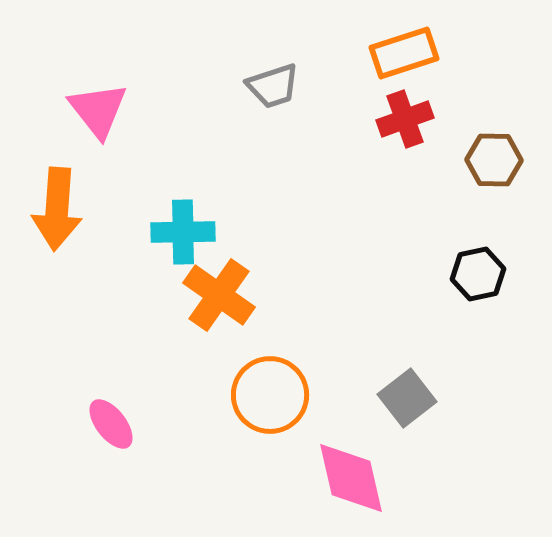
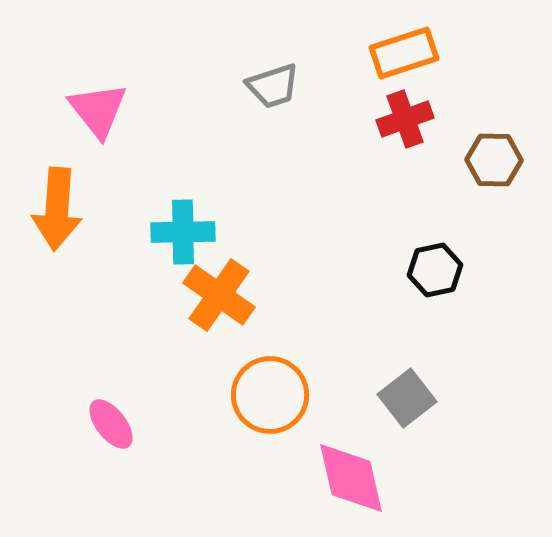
black hexagon: moved 43 px left, 4 px up
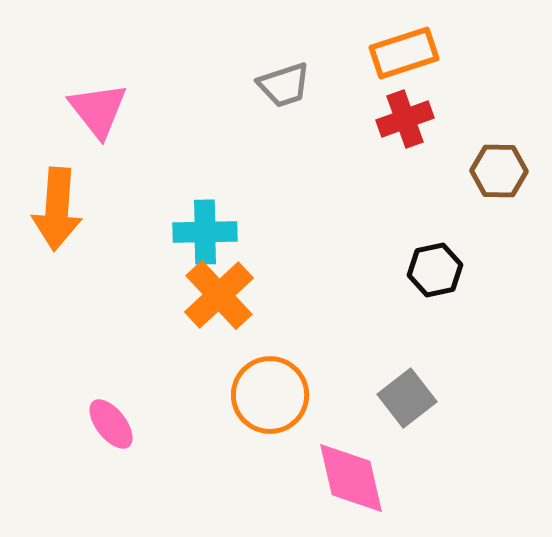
gray trapezoid: moved 11 px right, 1 px up
brown hexagon: moved 5 px right, 11 px down
cyan cross: moved 22 px right
orange cross: rotated 12 degrees clockwise
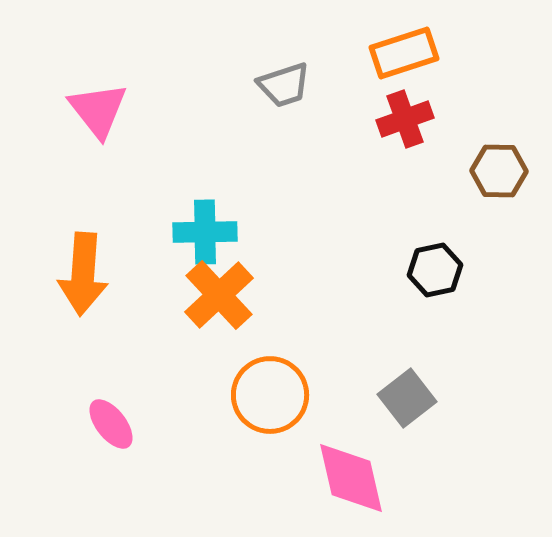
orange arrow: moved 26 px right, 65 px down
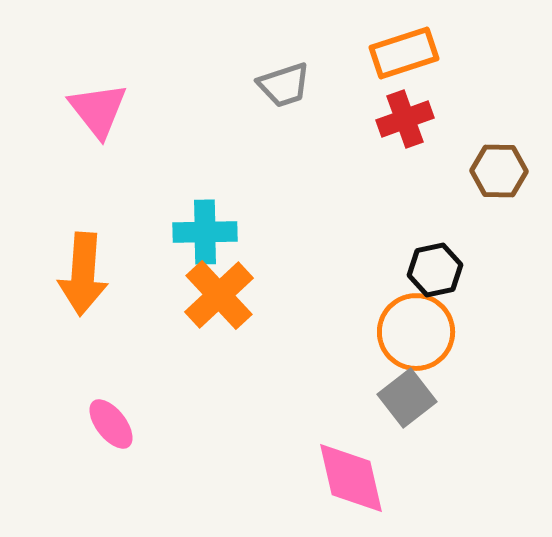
orange circle: moved 146 px right, 63 px up
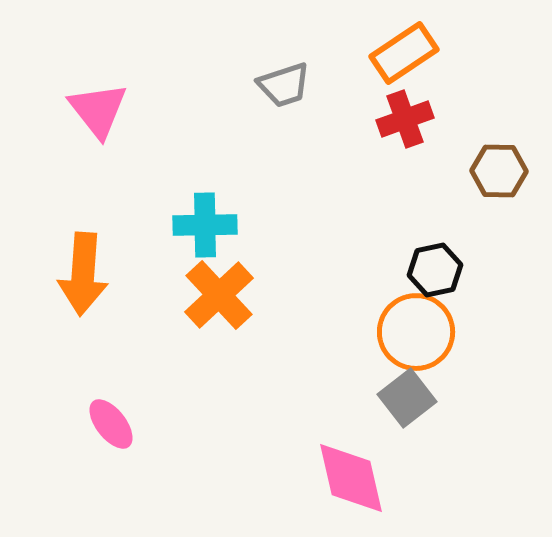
orange rectangle: rotated 16 degrees counterclockwise
cyan cross: moved 7 px up
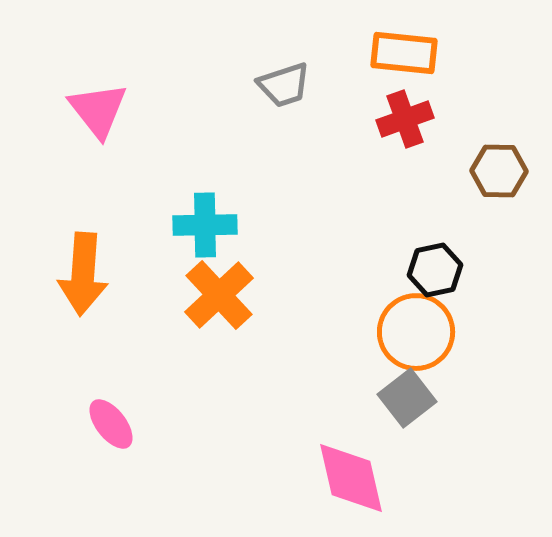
orange rectangle: rotated 40 degrees clockwise
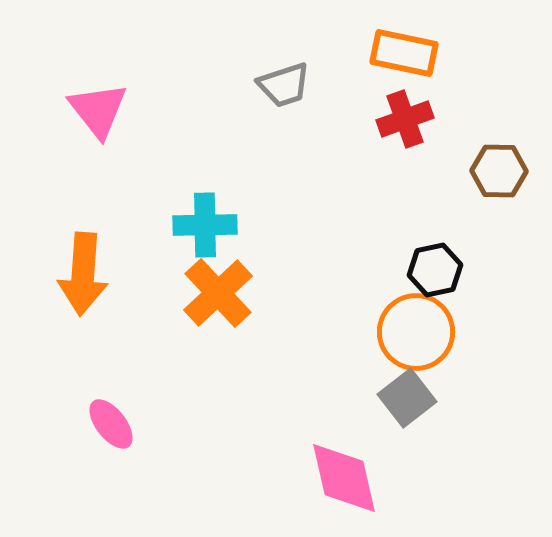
orange rectangle: rotated 6 degrees clockwise
orange cross: moved 1 px left, 2 px up
pink diamond: moved 7 px left
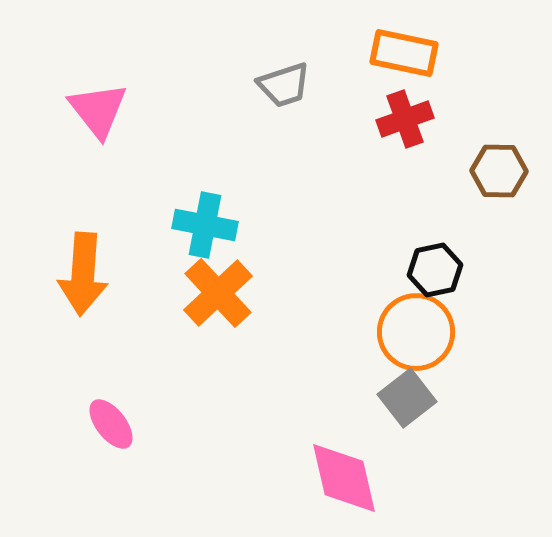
cyan cross: rotated 12 degrees clockwise
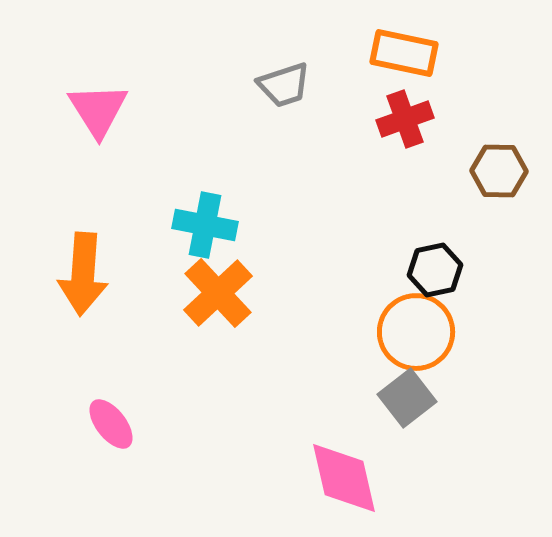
pink triangle: rotated 6 degrees clockwise
